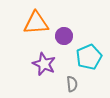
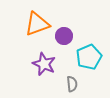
orange triangle: moved 1 px right, 1 px down; rotated 16 degrees counterclockwise
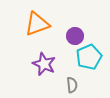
purple circle: moved 11 px right
gray semicircle: moved 1 px down
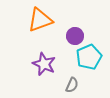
orange triangle: moved 3 px right, 4 px up
gray semicircle: rotated 28 degrees clockwise
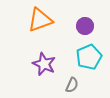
purple circle: moved 10 px right, 10 px up
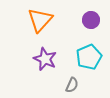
orange triangle: rotated 28 degrees counterclockwise
purple circle: moved 6 px right, 6 px up
purple star: moved 1 px right, 5 px up
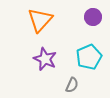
purple circle: moved 2 px right, 3 px up
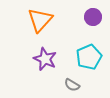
gray semicircle: rotated 98 degrees clockwise
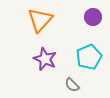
gray semicircle: rotated 14 degrees clockwise
